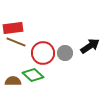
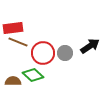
brown line: moved 2 px right
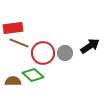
brown line: moved 1 px right, 1 px down
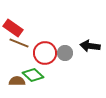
red rectangle: rotated 42 degrees clockwise
black arrow: rotated 138 degrees counterclockwise
red circle: moved 2 px right
brown semicircle: moved 4 px right
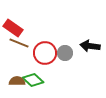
green diamond: moved 5 px down
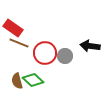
gray circle: moved 3 px down
brown semicircle: rotated 105 degrees counterclockwise
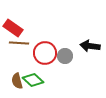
brown line: rotated 18 degrees counterclockwise
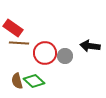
green diamond: moved 1 px right, 1 px down
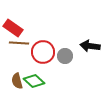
red circle: moved 2 px left, 1 px up
